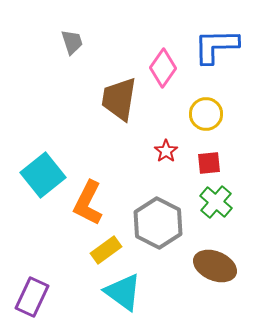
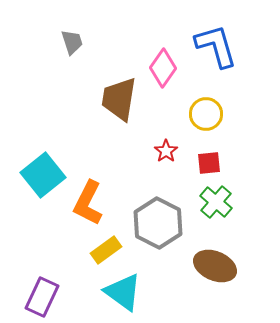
blue L-shape: rotated 75 degrees clockwise
purple rectangle: moved 10 px right
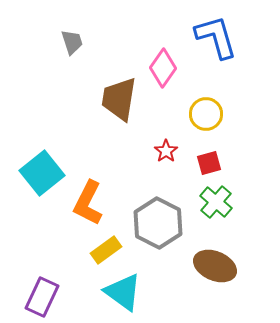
blue L-shape: moved 9 px up
red square: rotated 10 degrees counterclockwise
cyan square: moved 1 px left, 2 px up
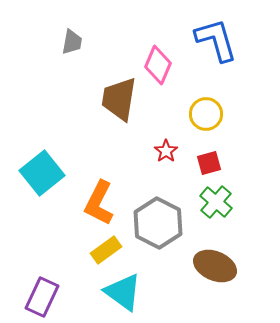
blue L-shape: moved 3 px down
gray trapezoid: rotated 28 degrees clockwise
pink diamond: moved 5 px left, 3 px up; rotated 12 degrees counterclockwise
orange L-shape: moved 11 px right
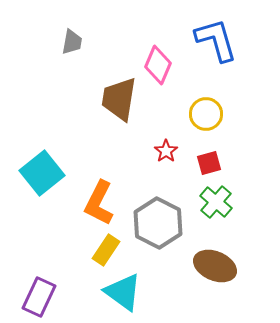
yellow rectangle: rotated 20 degrees counterclockwise
purple rectangle: moved 3 px left
